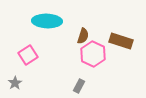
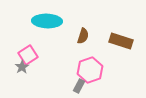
pink hexagon: moved 3 px left, 16 px down; rotated 15 degrees clockwise
gray star: moved 7 px right, 16 px up
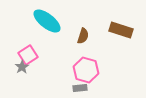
cyan ellipse: rotated 36 degrees clockwise
brown rectangle: moved 11 px up
pink hexagon: moved 4 px left; rotated 25 degrees counterclockwise
gray rectangle: moved 1 px right, 2 px down; rotated 56 degrees clockwise
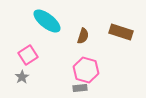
brown rectangle: moved 2 px down
gray star: moved 10 px down
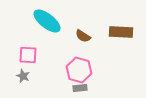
brown rectangle: rotated 15 degrees counterclockwise
brown semicircle: rotated 105 degrees clockwise
pink square: rotated 36 degrees clockwise
pink hexagon: moved 7 px left
gray star: moved 1 px right, 1 px up; rotated 16 degrees counterclockwise
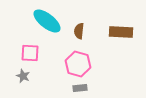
brown semicircle: moved 4 px left, 5 px up; rotated 63 degrees clockwise
pink square: moved 2 px right, 2 px up
pink hexagon: moved 1 px left, 6 px up
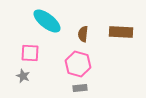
brown semicircle: moved 4 px right, 3 px down
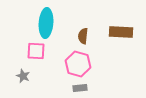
cyan ellipse: moved 1 px left, 2 px down; rotated 56 degrees clockwise
brown semicircle: moved 2 px down
pink square: moved 6 px right, 2 px up
